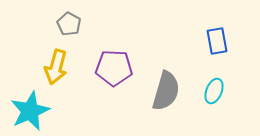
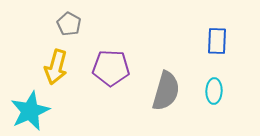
blue rectangle: rotated 12 degrees clockwise
purple pentagon: moved 3 px left
cyan ellipse: rotated 20 degrees counterclockwise
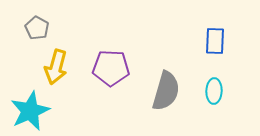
gray pentagon: moved 32 px left, 4 px down
blue rectangle: moved 2 px left
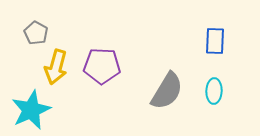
gray pentagon: moved 1 px left, 5 px down
purple pentagon: moved 9 px left, 2 px up
gray semicircle: moved 1 px right; rotated 15 degrees clockwise
cyan star: moved 1 px right, 1 px up
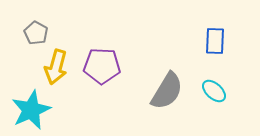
cyan ellipse: rotated 50 degrees counterclockwise
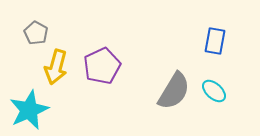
blue rectangle: rotated 8 degrees clockwise
purple pentagon: rotated 27 degrees counterclockwise
gray semicircle: moved 7 px right
cyan star: moved 2 px left
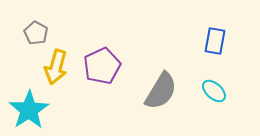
gray semicircle: moved 13 px left
cyan star: rotated 9 degrees counterclockwise
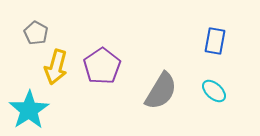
purple pentagon: rotated 9 degrees counterclockwise
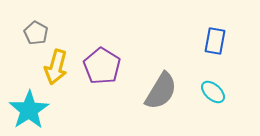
purple pentagon: rotated 6 degrees counterclockwise
cyan ellipse: moved 1 px left, 1 px down
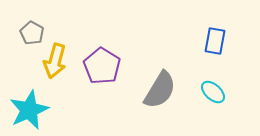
gray pentagon: moved 4 px left
yellow arrow: moved 1 px left, 6 px up
gray semicircle: moved 1 px left, 1 px up
cyan star: rotated 9 degrees clockwise
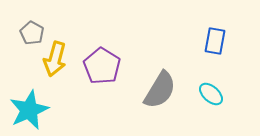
yellow arrow: moved 2 px up
cyan ellipse: moved 2 px left, 2 px down
